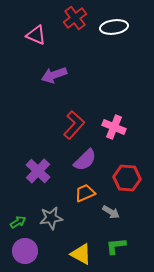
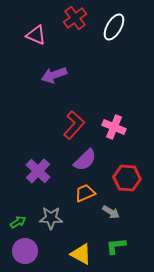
white ellipse: rotated 52 degrees counterclockwise
gray star: rotated 10 degrees clockwise
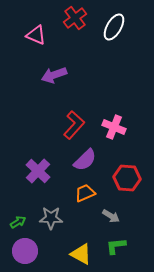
gray arrow: moved 4 px down
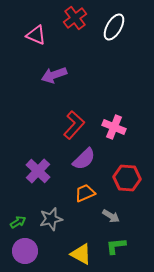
purple semicircle: moved 1 px left, 1 px up
gray star: moved 1 px down; rotated 15 degrees counterclockwise
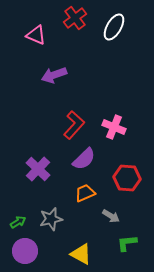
purple cross: moved 2 px up
green L-shape: moved 11 px right, 3 px up
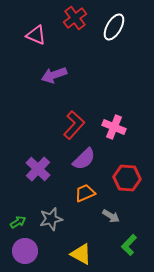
green L-shape: moved 2 px right, 2 px down; rotated 40 degrees counterclockwise
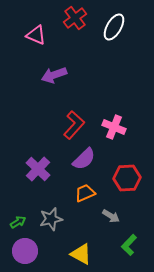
red hexagon: rotated 8 degrees counterclockwise
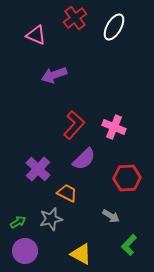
orange trapezoid: moved 18 px left; rotated 50 degrees clockwise
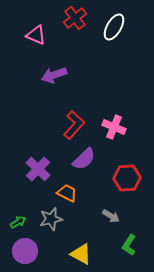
green L-shape: rotated 10 degrees counterclockwise
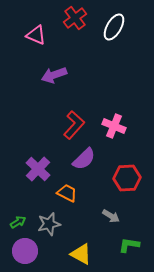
pink cross: moved 1 px up
gray star: moved 2 px left, 5 px down
green L-shape: rotated 65 degrees clockwise
